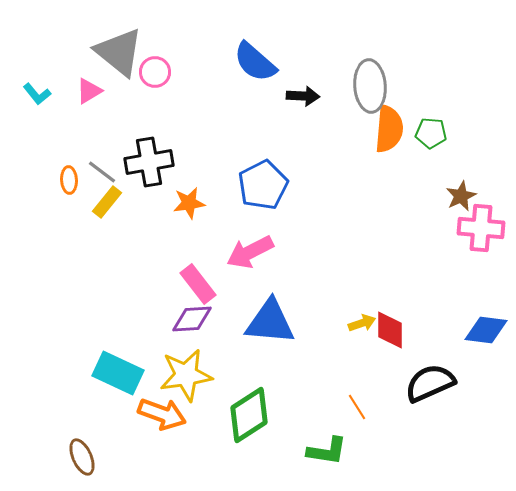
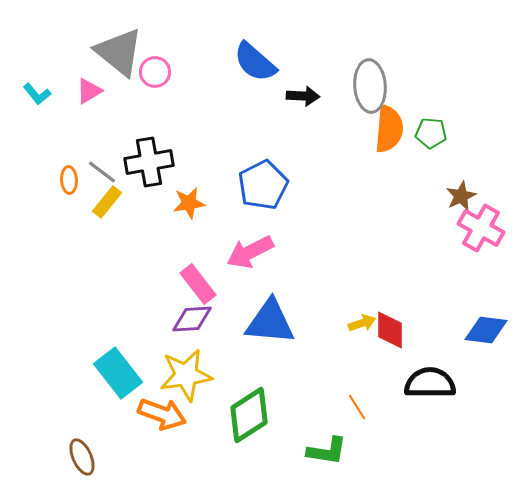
pink cross: rotated 24 degrees clockwise
cyan rectangle: rotated 27 degrees clockwise
black semicircle: rotated 24 degrees clockwise
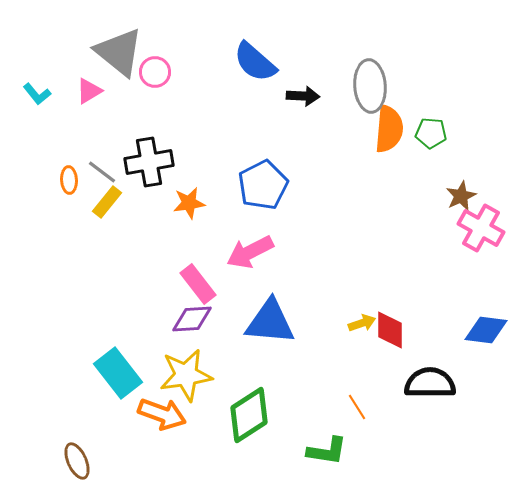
brown ellipse: moved 5 px left, 4 px down
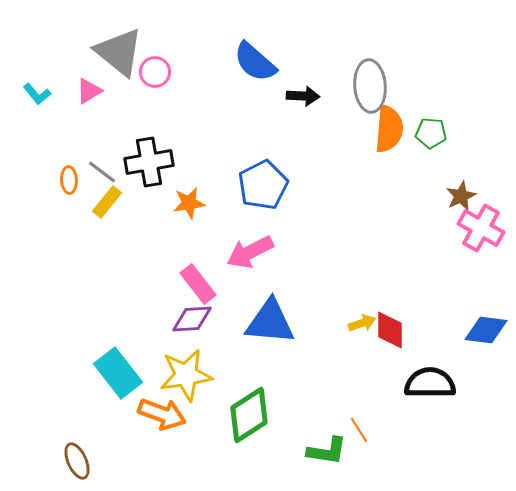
orange line: moved 2 px right, 23 px down
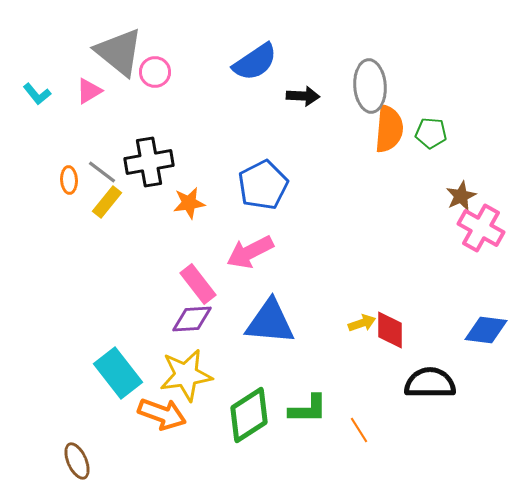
blue semicircle: rotated 75 degrees counterclockwise
green L-shape: moved 19 px left, 42 px up; rotated 9 degrees counterclockwise
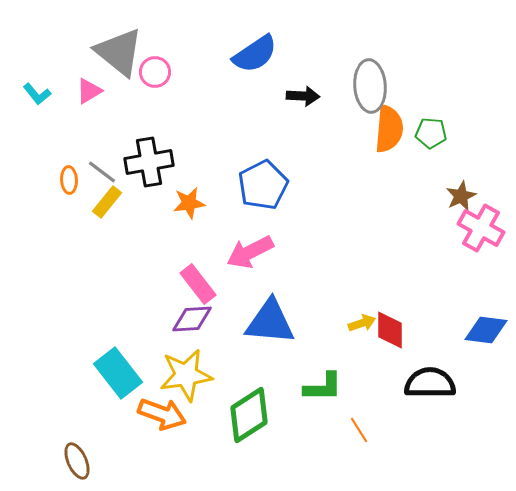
blue semicircle: moved 8 px up
green L-shape: moved 15 px right, 22 px up
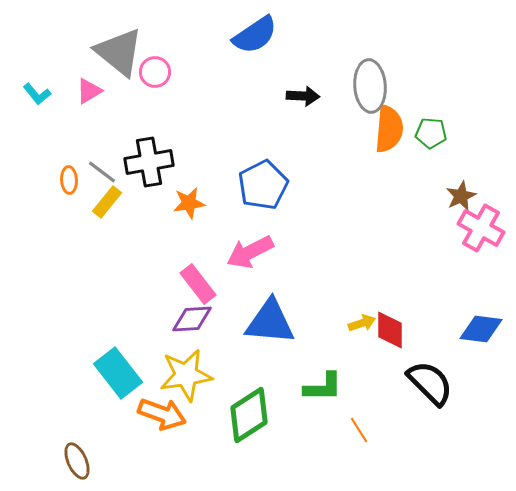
blue semicircle: moved 19 px up
blue diamond: moved 5 px left, 1 px up
black semicircle: rotated 45 degrees clockwise
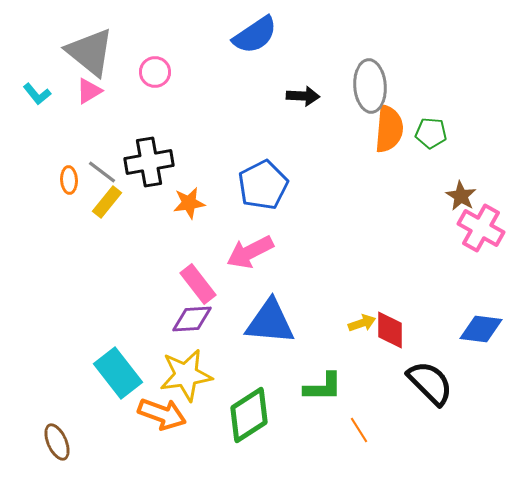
gray triangle: moved 29 px left
brown star: rotated 16 degrees counterclockwise
brown ellipse: moved 20 px left, 19 px up
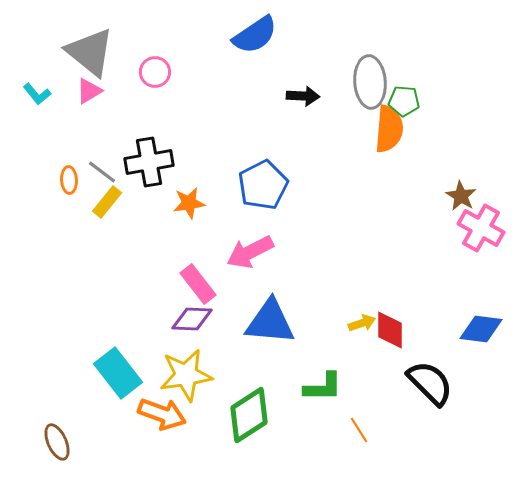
gray ellipse: moved 4 px up
green pentagon: moved 27 px left, 32 px up
purple diamond: rotated 6 degrees clockwise
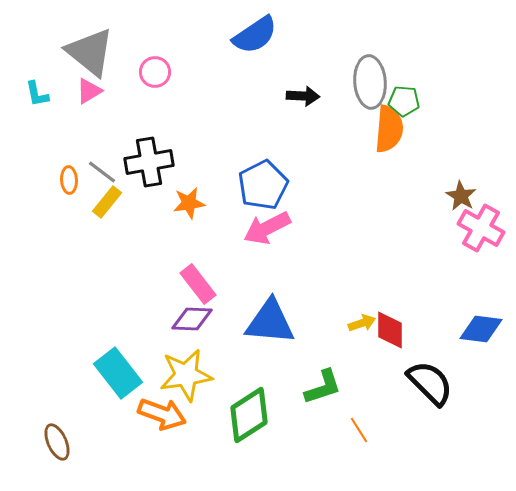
cyan L-shape: rotated 28 degrees clockwise
pink arrow: moved 17 px right, 24 px up
green L-shape: rotated 18 degrees counterclockwise
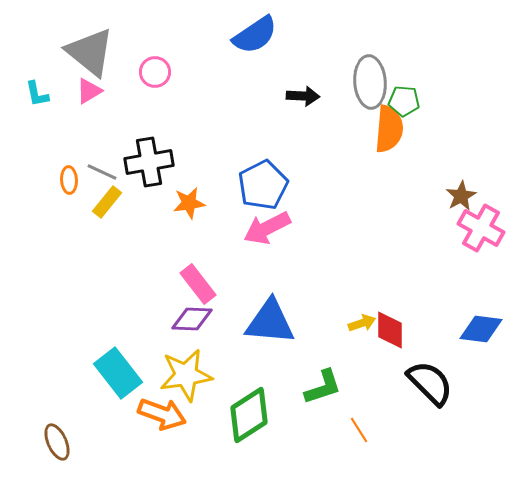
gray line: rotated 12 degrees counterclockwise
brown star: rotated 12 degrees clockwise
